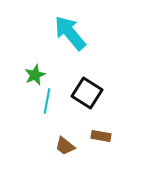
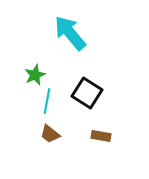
brown trapezoid: moved 15 px left, 12 px up
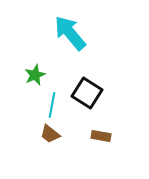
cyan line: moved 5 px right, 4 px down
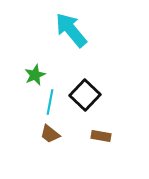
cyan arrow: moved 1 px right, 3 px up
black square: moved 2 px left, 2 px down; rotated 12 degrees clockwise
cyan line: moved 2 px left, 3 px up
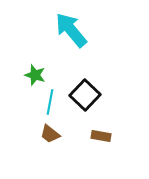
green star: rotated 30 degrees counterclockwise
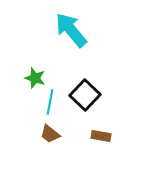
green star: moved 3 px down
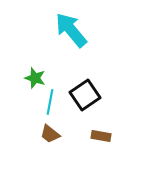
black square: rotated 12 degrees clockwise
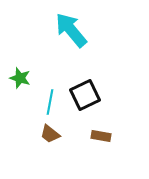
green star: moved 15 px left
black square: rotated 8 degrees clockwise
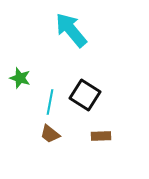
black square: rotated 32 degrees counterclockwise
brown rectangle: rotated 12 degrees counterclockwise
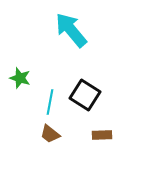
brown rectangle: moved 1 px right, 1 px up
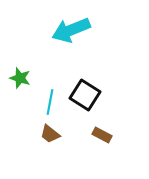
cyan arrow: rotated 72 degrees counterclockwise
brown rectangle: rotated 30 degrees clockwise
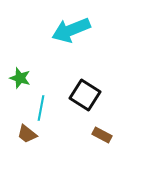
cyan line: moved 9 px left, 6 px down
brown trapezoid: moved 23 px left
